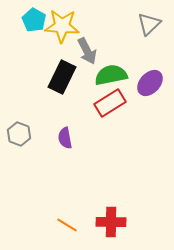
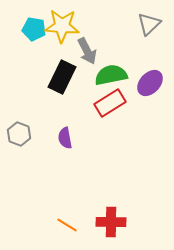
cyan pentagon: moved 9 px down; rotated 20 degrees counterclockwise
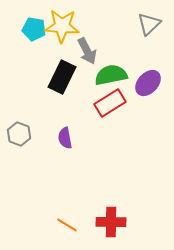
purple ellipse: moved 2 px left
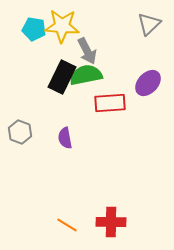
green semicircle: moved 25 px left
red rectangle: rotated 28 degrees clockwise
gray hexagon: moved 1 px right, 2 px up
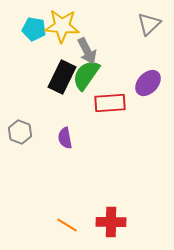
green semicircle: rotated 44 degrees counterclockwise
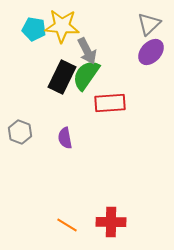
purple ellipse: moved 3 px right, 31 px up
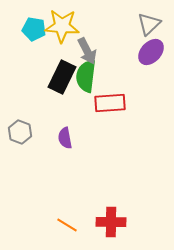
green semicircle: moved 1 px down; rotated 28 degrees counterclockwise
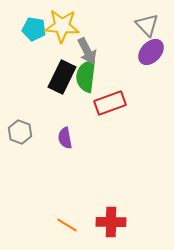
gray triangle: moved 2 px left, 1 px down; rotated 30 degrees counterclockwise
red rectangle: rotated 16 degrees counterclockwise
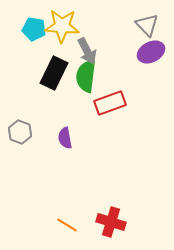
purple ellipse: rotated 20 degrees clockwise
black rectangle: moved 8 px left, 4 px up
red cross: rotated 16 degrees clockwise
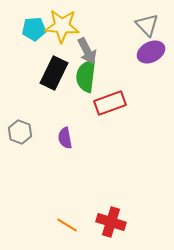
cyan pentagon: rotated 15 degrees counterclockwise
